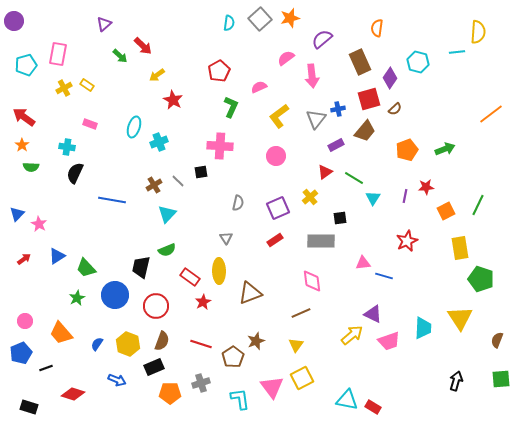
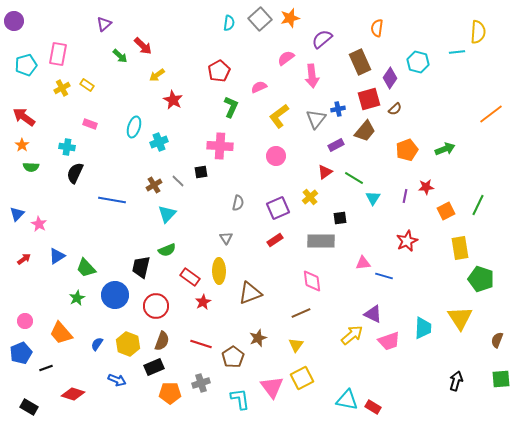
yellow cross at (64, 88): moved 2 px left
brown star at (256, 341): moved 2 px right, 3 px up
black rectangle at (29, 407): rotated 12 degrees clockwise
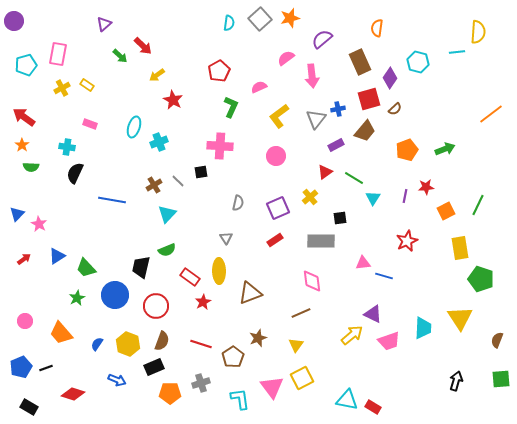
blue pentagon at (21, 353): moved 14 px down
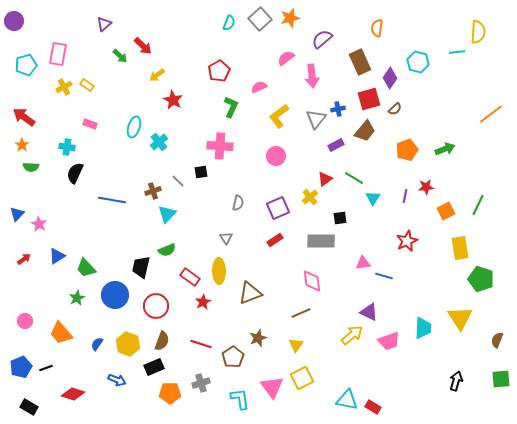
cyan semicircle at (229, 23): rotated 14 degrees clockwise
yellow cross at (62, 88): moved 2 px right, 1 px up
cyan cross at (159, 142): rotated 18 degrees counterclockwise
red triangle at (325, 172): moved 7 px down
brown cross at (154, 185): moved 1 px left, 6 px down; rotated 14 degrees clockwise
purple triangle at (373, 314): moved 4 px left, 2 px up
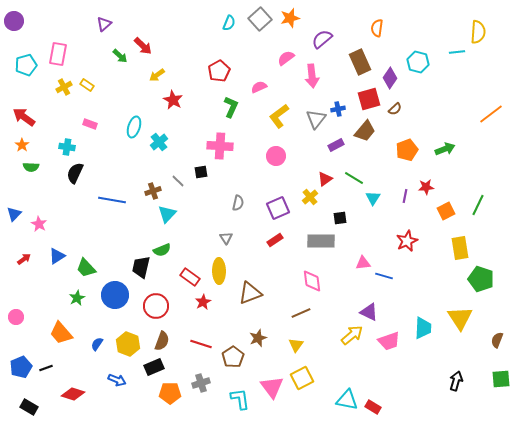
blue triangle at (17, 214): moved 3 px left
green semicircle at (167, 250): moved 5 px left
pink circle at (25, 321): moved 9 px left, 4 px up
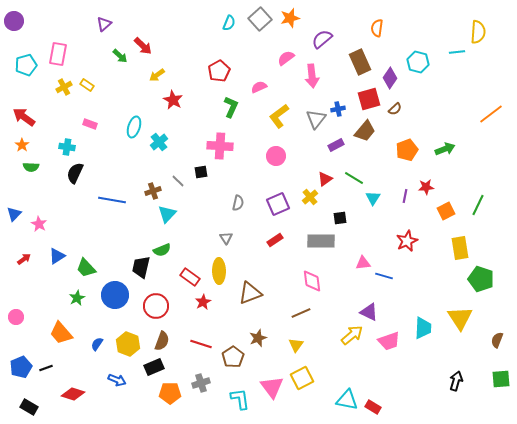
purple square at (278, 208): moved 4 px up
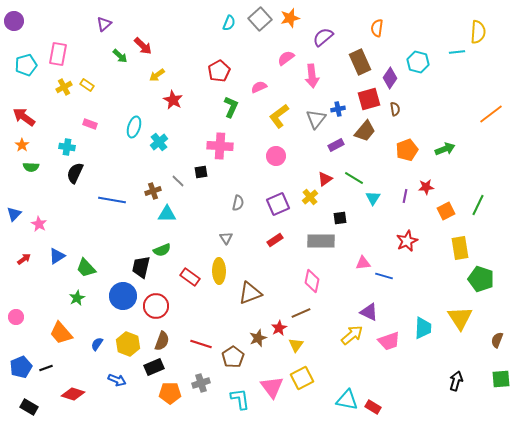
purple semicircle at (322, 39): moved 1 px right, 2 px up
brown semicircle at (395, 109): rotated 56 degrees counterclockwise
cyan triangle at (167, 214): rotated 48 degrees clockwise
pink diamond at (312, 281): rotated 20 degrees clockwise
blue circle at (115, 295): moved 8 px right, 1 px down
red star at (203, 302): moved 76 px right, 26 px down
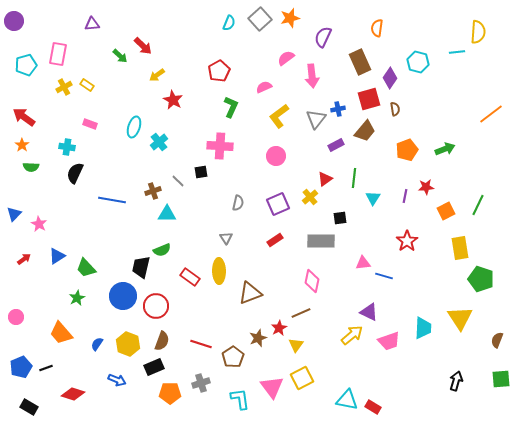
purple triangle at (104, 24): moved 12 px left; rotated 35 degrees clockwise
purple semicircle at (323, 37): rotated 25 degrees counterclockwise
pink semicircle at (259, 87): moved 5 px right
green line at (354, 178): rotated 66 degrees clockwise
red star at (407, 241): rotated 10 degrees counterclockwise
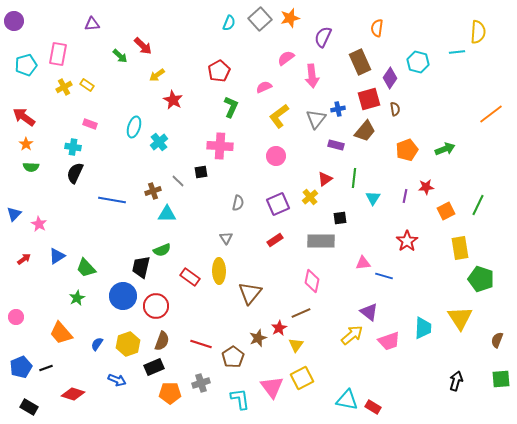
orange star at (22, 145): moved 4 px right, 1 px up
purple rectangle at (336, 145): rotated 42 degrees clockwise
cyan cross at (67, 147): moved 6 px right
brown triangle at (250, 293): rotated 30 degrees counterclockwise
purple triangle at (369, 312): rotated 12 degrees clockwise
yellow hexagon at (128, 344): rotated 20 degrees clockwise
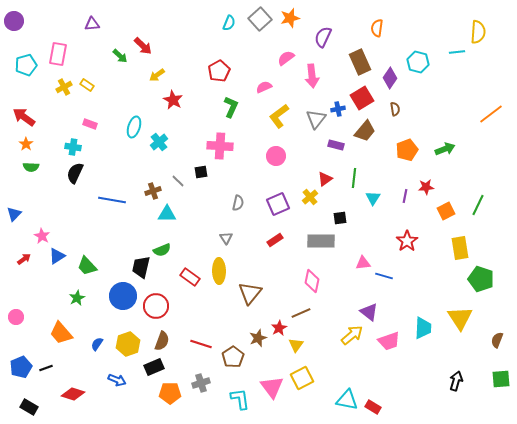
red square at (369, 99): moved 7 px left, 1 px up; rotated 15 degrees counterclockwise
pink star at (39, 224): moved 3 px right, 12 px down
green trapezoid at (86, 268): moved 1 px right, 2 px up
